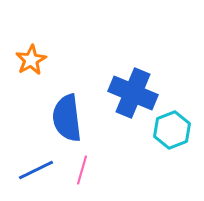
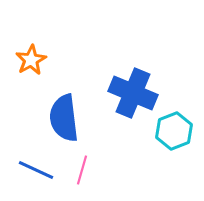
blue semicircle: moved 3 px left
cyan hexagon: moved 2 px right, 1 px down
blue line: rotated 51 degrees clockwise
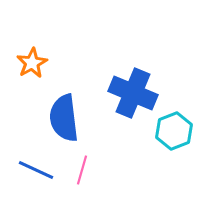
orange star: moved 1 px right, 3 px down
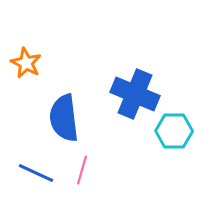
orange star: moved 6 px left; rotated 16 degrees counterclockwise
blue cross: moved 2 px right, 1 px down
cyan hexagon: rotated 21 degrees clockwise
blue line: moved 3 px down
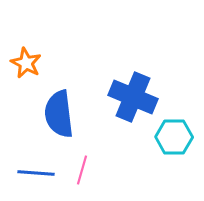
blue cross: moved 2 px left, 3 px down
blue semicircle: moved 5 px left, 4 px up
cyan hexagon: moved 6 px down
blue line: rotated 21 degrees counterclockwise
